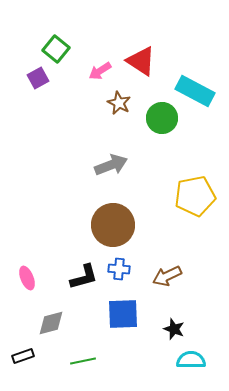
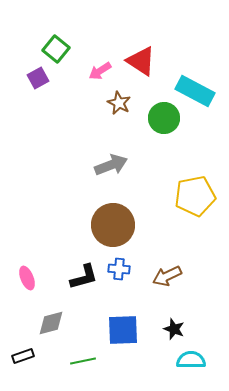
green circle: moved 2 px right
blue square: moved 16 px down
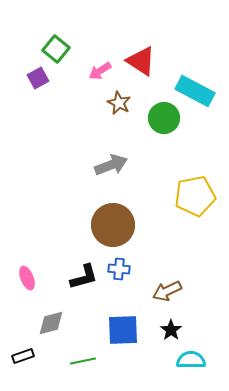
brown arrow: moved 15 px down
black star: moved 3 px left, 1 px down; rotated 15 degrees clockwise
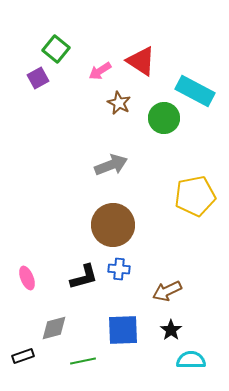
gray diamond: moved 3 px right, 5 px down
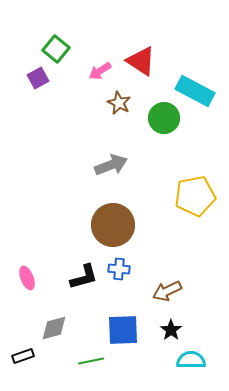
green line: moved 8 px right
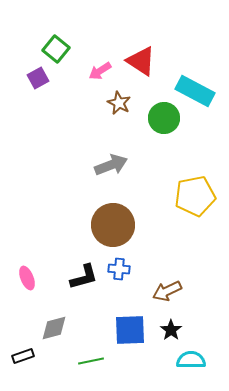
blue square: moved 7 px right
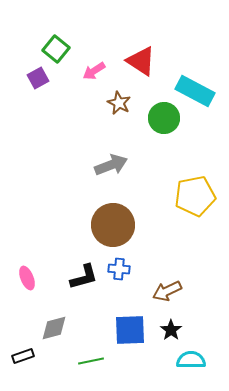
pink arrow: moved 6 px left
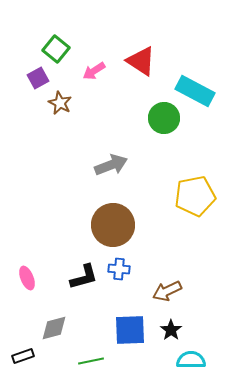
brown star: moved 59 px left
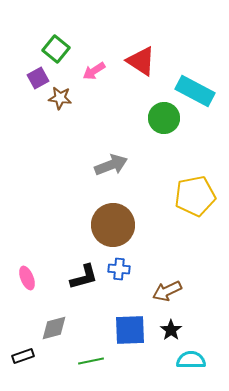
brown star: moved 5 px up; rotated 20 degrees counterclockwise
